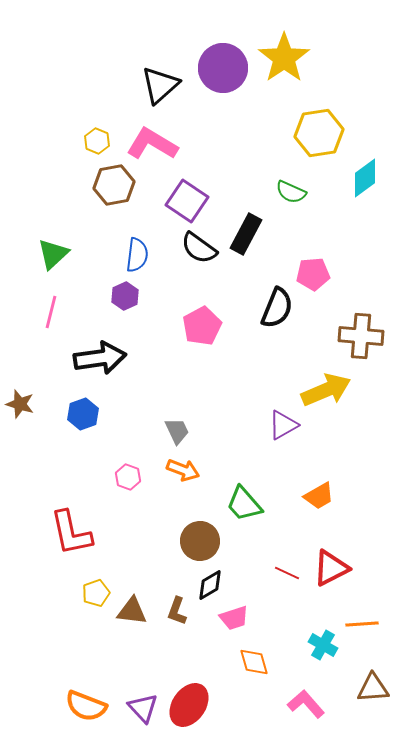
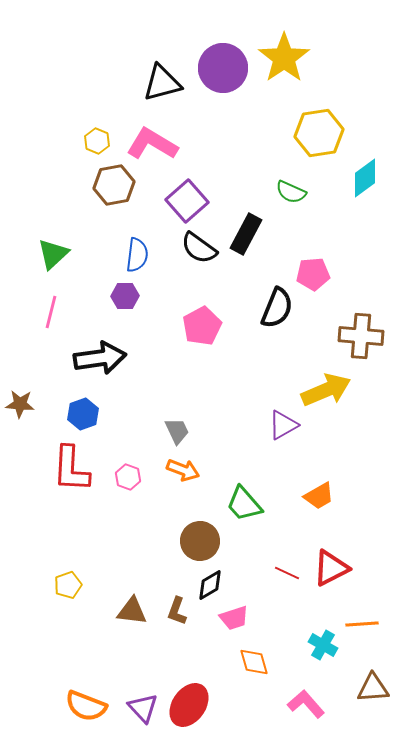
black triangle at (160, 85): moved 2 px right, 2 px up; rotated 27 degrees clockwise
purple square at (187, 201): rotated 15 degrees clockwise
purple hexagon at (125, 296): rotated 24 degrees clockwise
brown star at (20, 404): rotated 12 degrees counterclockwise
red L-shape at (71, 533): moved 64 px up; rotated 15 degrees clockwise
yellow pentagon at (96, 593): moved 28 px left, 8 px up
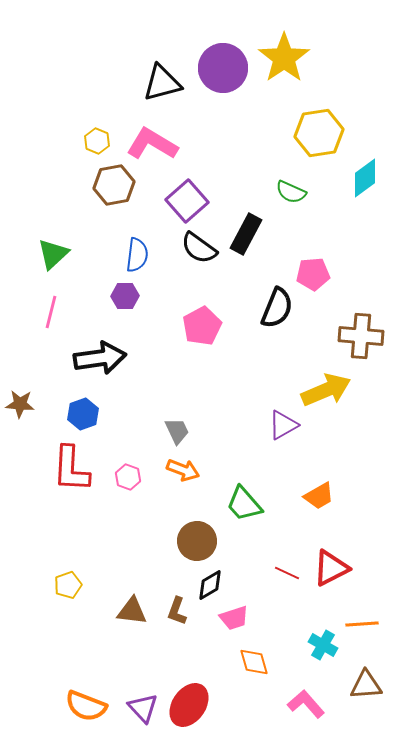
brown circle at (200, 541): moved 3 px left
brown triangle at (373, 688): moved 7 px left, 3 px up
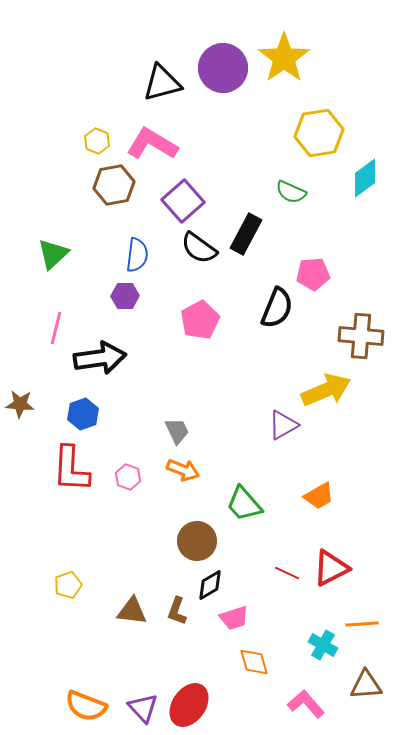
purple square at (187, 201): moved 4 px left
pink line at (51, 312): moved 5 px right, 16 px down
pink pentagon at (202, 326): moved 2 px left, 6 px up
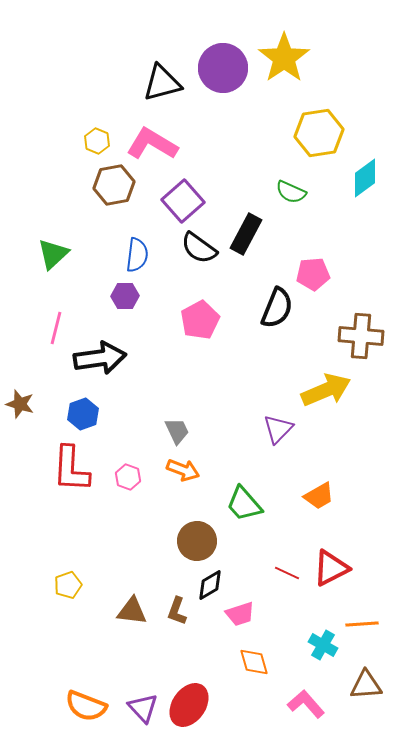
brown star at (20, 404): rotated 12 degrees clockwise
purple triangle at (283, 425): moved 5 px left, 4 px down; rotated 16 degrees counterclockwise
pink trapezoid at (234, 618): moved 6 px right, 4 px up
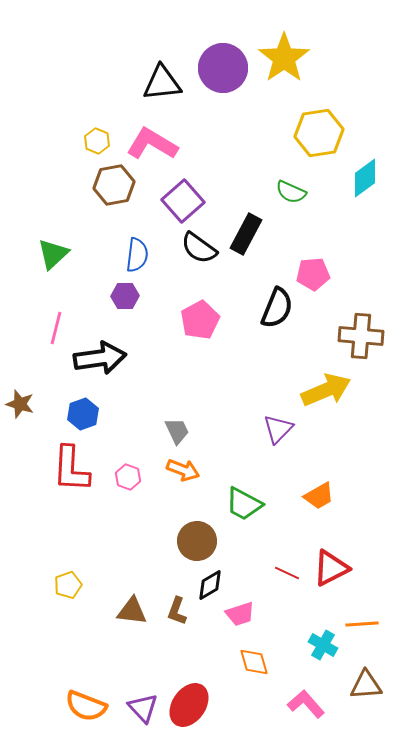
black triangle at (162, 83): rotated 9 degrees clockwise
green trapezoid at (244, 504): rotated 21 degrees counterclockwise
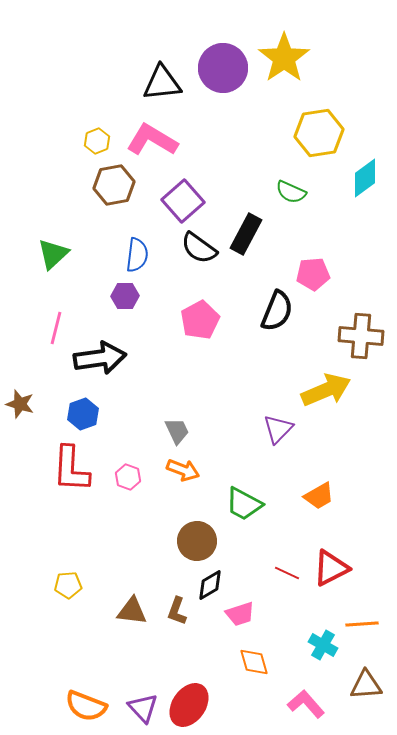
yellow hexagon at (97, 141): rotated 15 degrees clockwise
pink L-shape at (152, 144): moved 4 px up
black semicircle at (277, 308): moved 3 px down
yellow pentagon at (68, 585): rotated 16 degrees clockwise
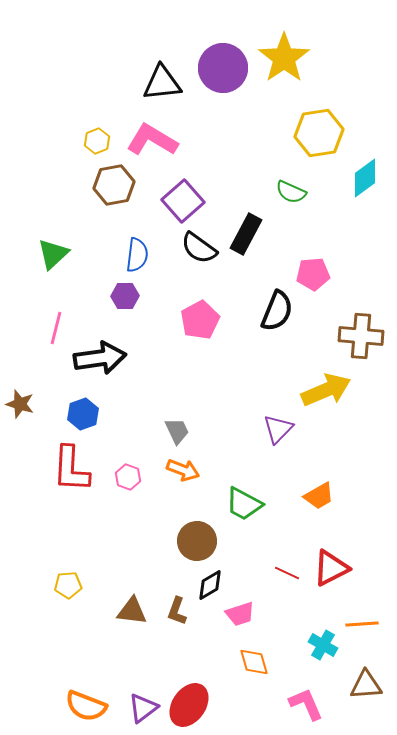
pink L-shape at (306, 704): rotated 18 degrees clockwise
purple triangle at (143, 708): rotated 36 degrees clockwise
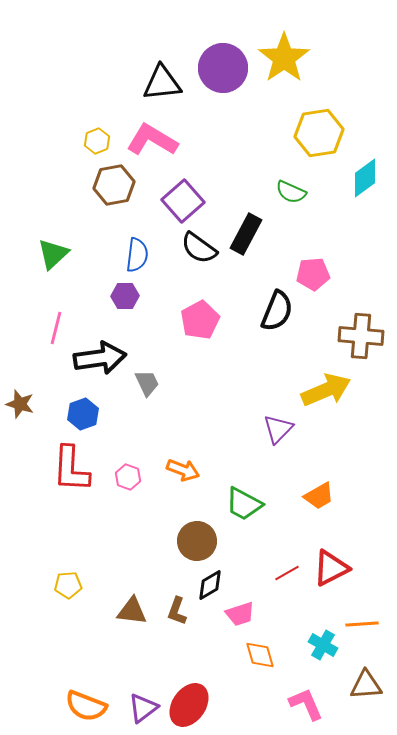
gray trapezoid at (177, 431): moved 30 px left, 48 px up
red line at (287, 573): rotated 55 degrees counterclockwise
orange diamond at (254, 662): moved 6 px right, 7 px up
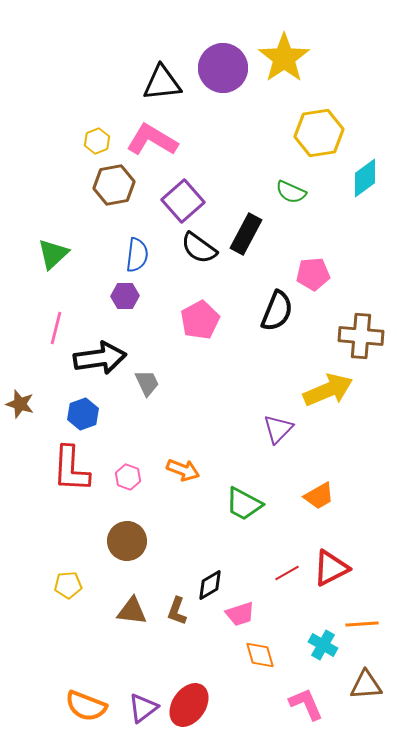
yellow arrow at (326, 390): moved 2 px right
brown circle at (197, 541): moved 70 px left
